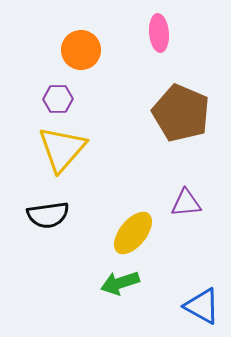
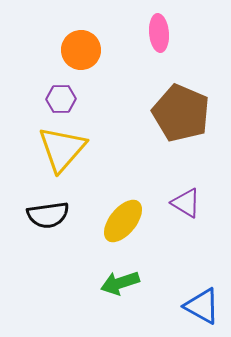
purple hexagon: moved 3 px right
purple triangle: rotated 36 degrees clockwise
yellow ellipse: moved 10 px left, 12 px up
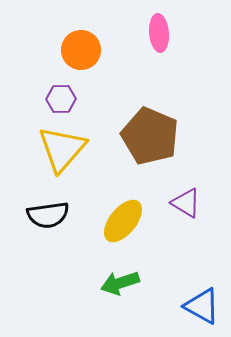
brown pentagon: moved 31 px left, 23 px down
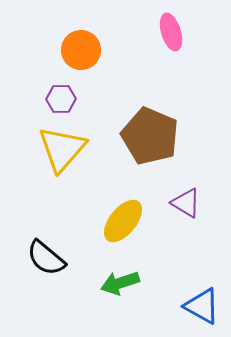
pink ellipse: moved 12 px right, 1 px up; rotated 12 degrees counterclockwise
black semicircle: moved 2 px left, 43 px down; rotated 48 degrees clockwise
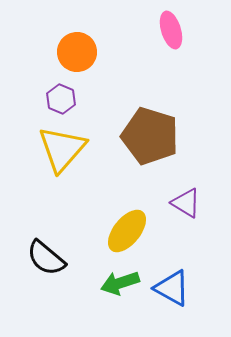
pink ellipse: moved 2 px up
orange circle: moved 4 px left, 2 px down
purple hexagon: rotated 24 degrees clockwise
brown pentagon: rotated 6 degrees counterclockwise
yellow ellipse: moved 4 px right, 10 px down
blue triangle: moved 30 px left, 18 px up
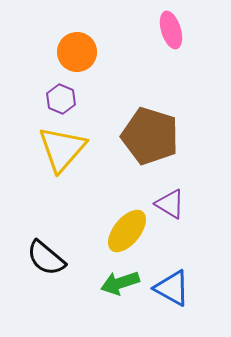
purple triangle: moved 16 px left, 1 px down
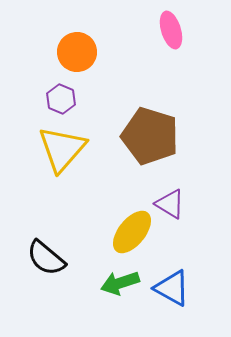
yellow ellipse: moved 5 px right, 1 px down
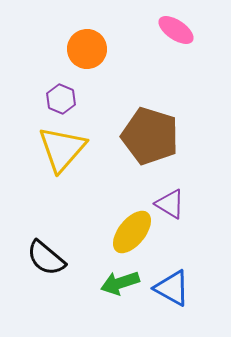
pink ellipse: moved 5 px right; rotated 39 degrees counterclockwise
orange circle: moved 10 px right, 3 px up
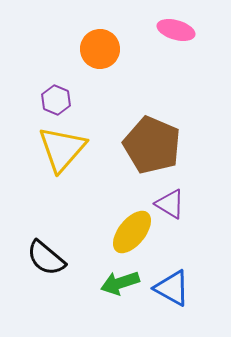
pink ellipse: rotated 18 degrees counterclockwise
orange circle: moved 13 px right
purple hexagon: moved 5 px left, 1 px down
brown pentagon: moved 2 px right, 9 px down; rotated 6 degrees clockwise
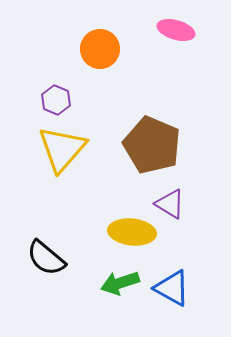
yellow ellipse: rotated 57 degrees clockwise
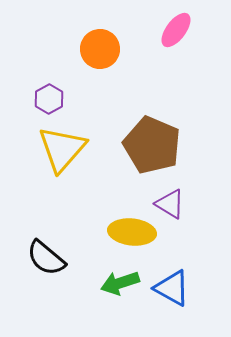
pink ellipse: rotated 69 degrees counterclockwise
purple hexagon: moved 7 px left, 1 px up; rotated 8 degrees clockwise
